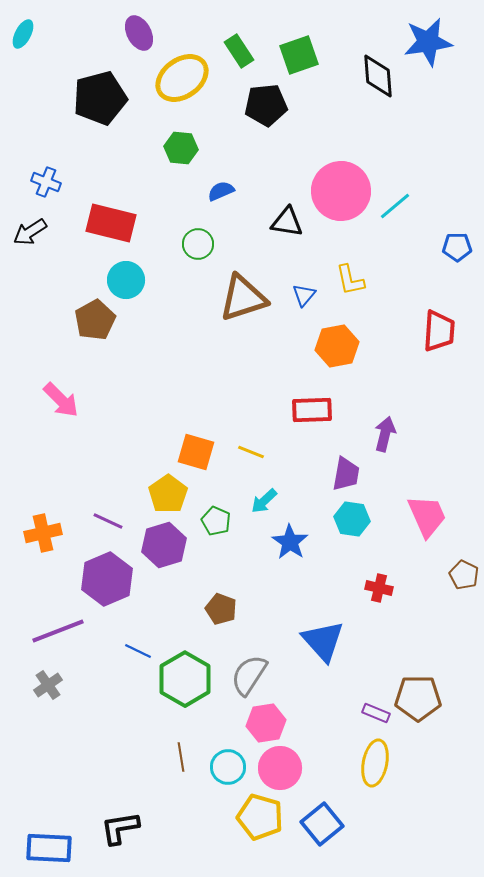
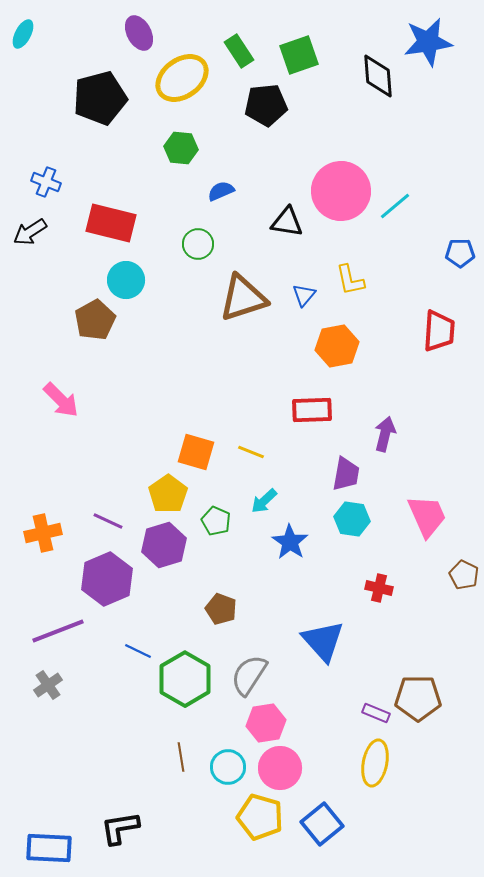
blue pentagon at (457, 247): moved 3 px right, 6 px down
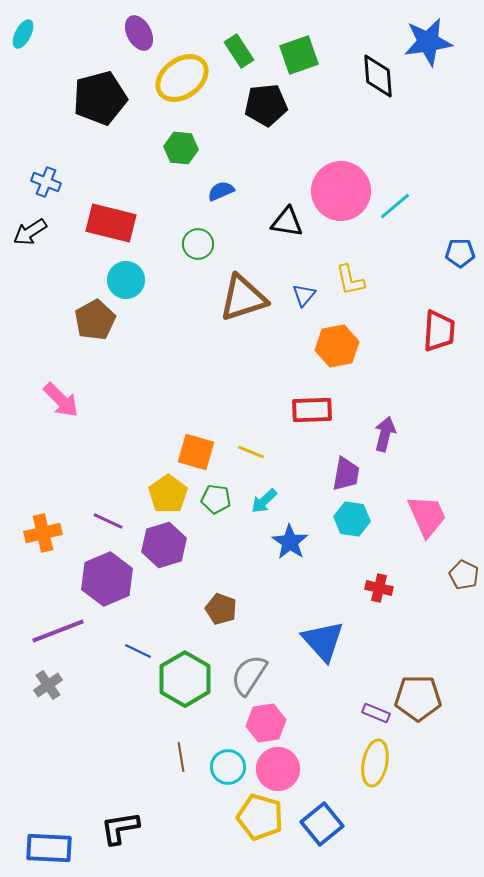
green pentagon at (216, 521): moved 22 px up; rotated 16 degrees counterclockwise
pink circle at (280, 768): moved 2 px left, 1 px down
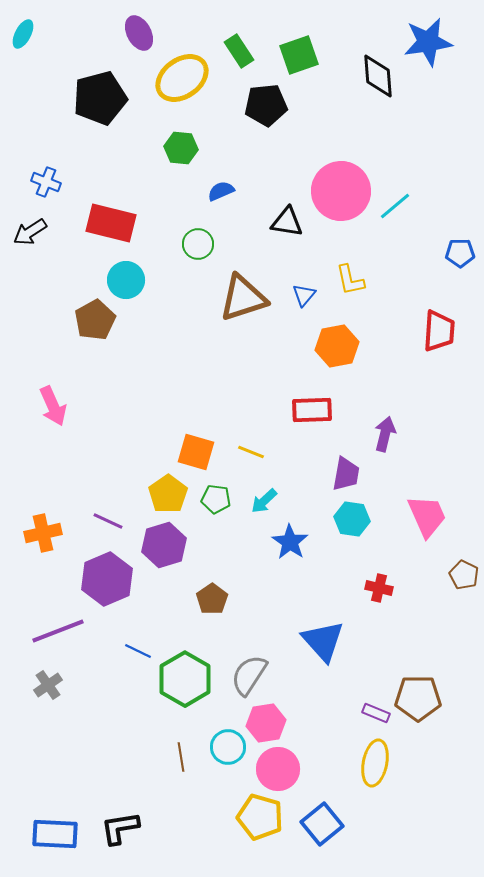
pink arrow at (61, 400): moved 8 px left, 6 px down; rotated 21 degrees clockwise
brown pentagon at (221, 609): moved 9 px left, 10 px up; rotated 16 degrees clockwise
cyan circle at (228, 767): moved 20 px up
blue rectangle at (49, 848): moved 6 px right, 14 px up
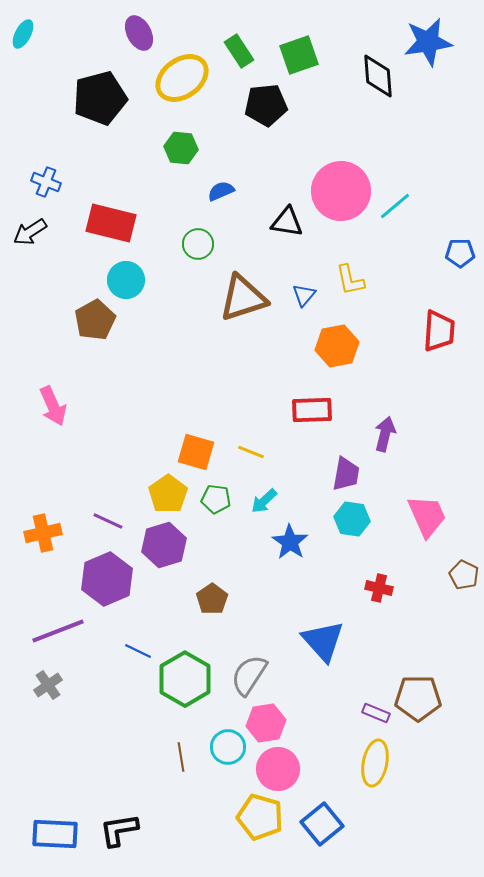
black L-shape at (120, 828): moved 1 px left, 2 px down
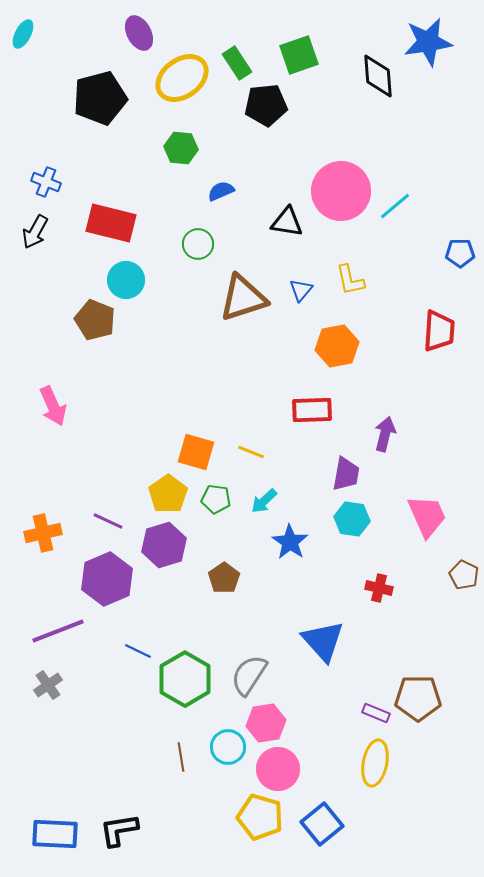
green rectangle at (239, 51): moved 2 px left, 12 px down
black arrow at (30, 232): moved 5 px right; rotated 28 degrees counterclockwise
blue triangle at (304, 295): moved 3 px left, 5 px up
brown pentagon at (95, 320): rotated 21 degrees counterclockwise
brown pentagon at (212, 599): moved 12 px right, 21 px up
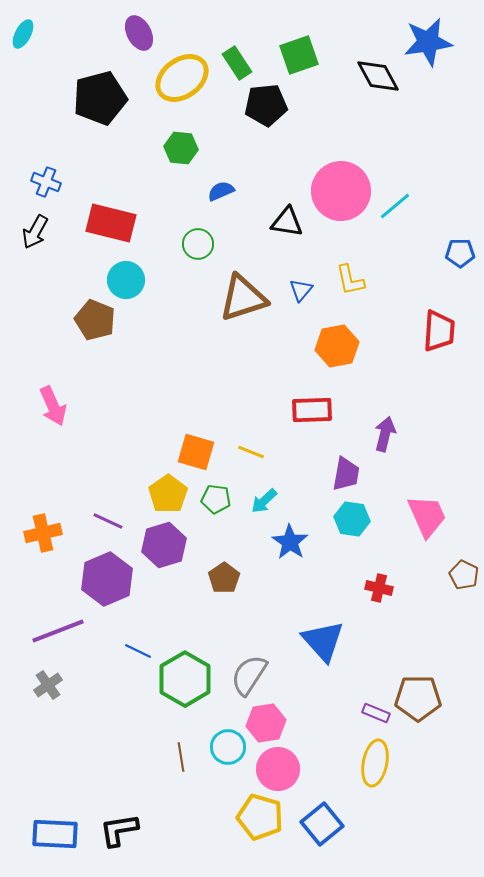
black diamond at (378, 76): rotated 24 degrees counterclockwise
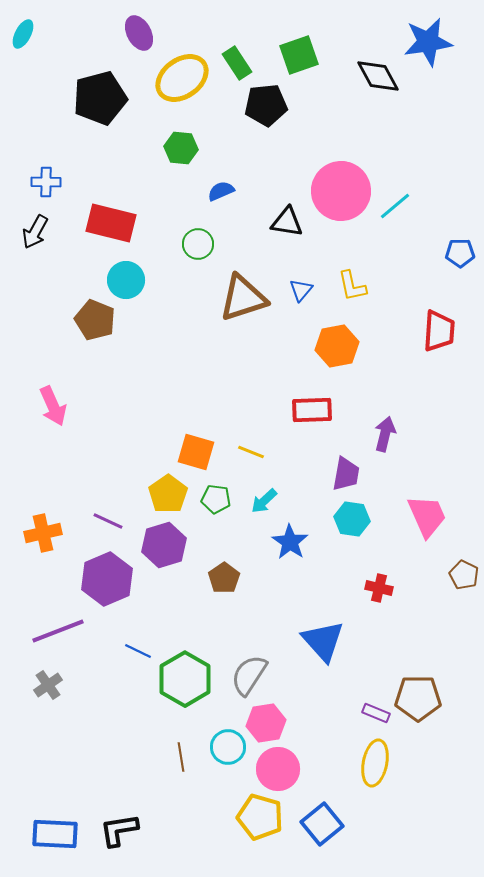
blue cross at (46, 182): rotated 20 degrees counterclockwise
yellow L-shape at (350, 280): moved 2 px right, 6 px down
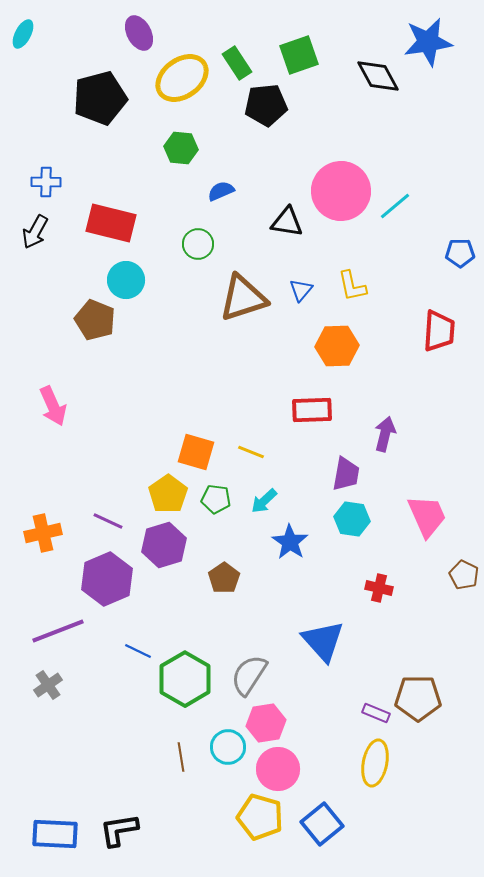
orange hexagon at (337, 346): rotated 9 degrees clockwise
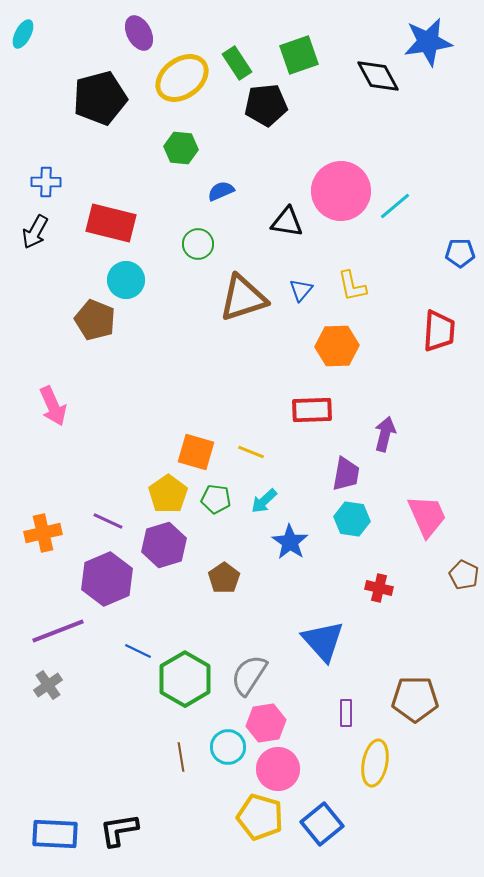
brown pentagon at (418, 698): moved 3 px left, 1 px down
purple rectangle at (376, 713): moved 30 px left; rotated 68 degrees clockwise
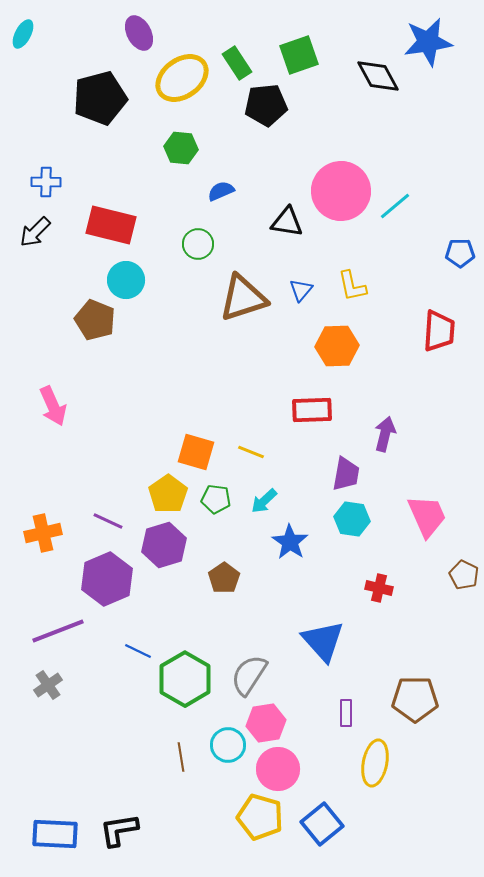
red rectangle at (111, 223): moved 2 px down
black arrow at (35, 232): rotated 16 degrees clockwise
cyan circle at (228, 747): moved 2 px up
